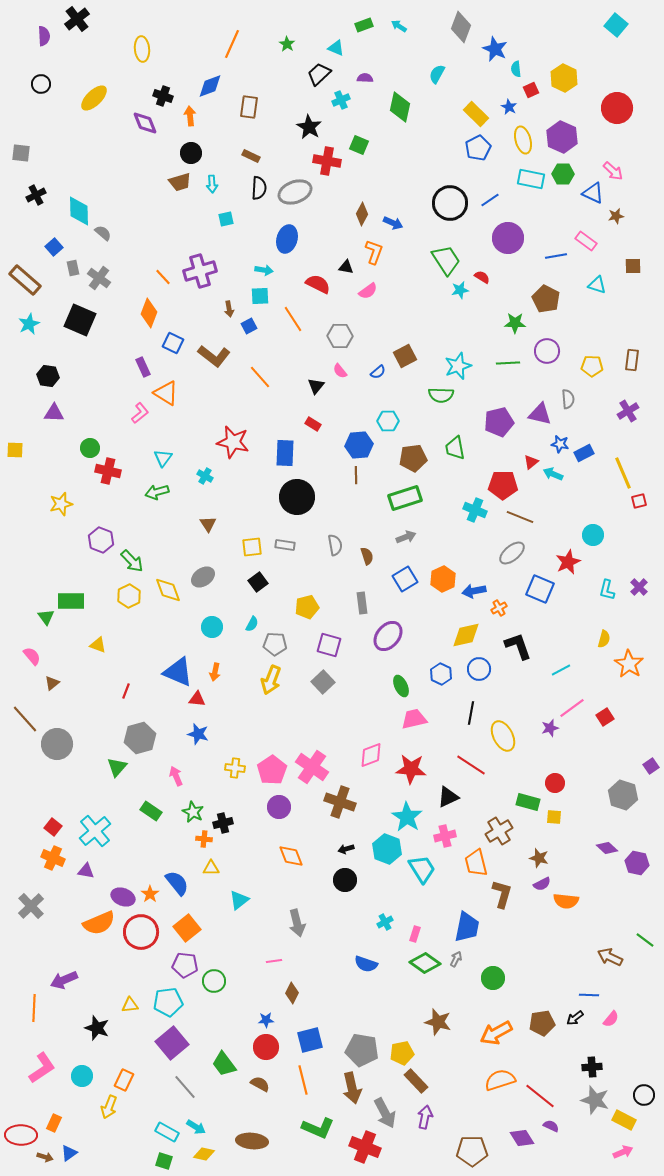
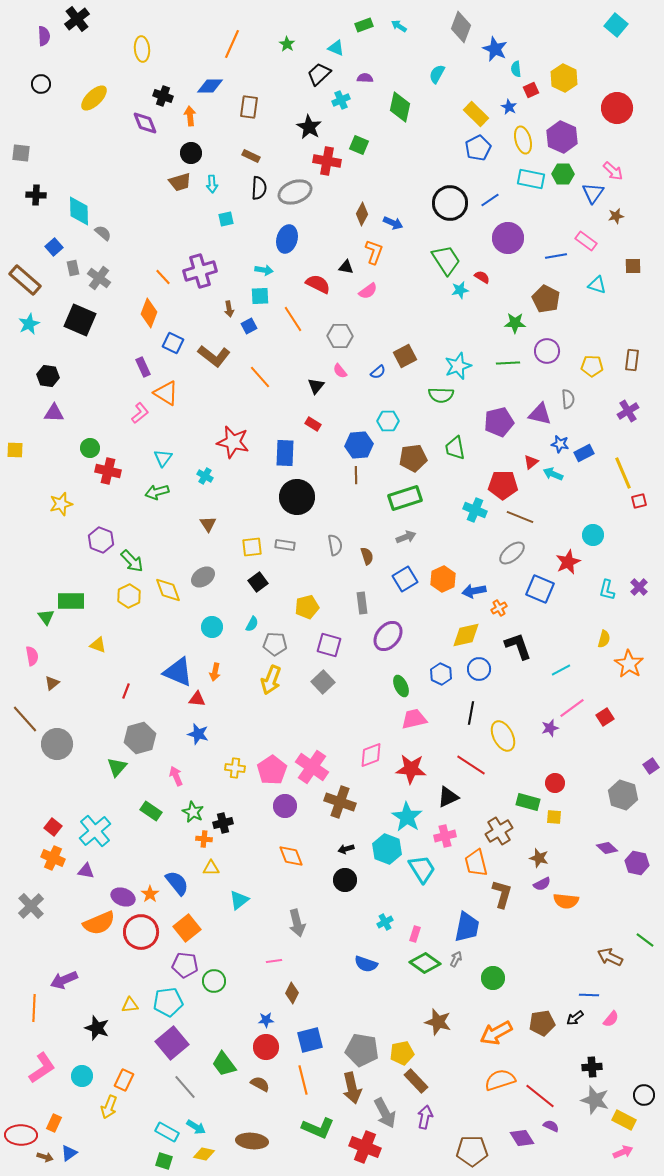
blue diamond at (210, 86): rotated 20 degrees clockwise
blue triangle at (593, 193): rotated 40 degrees clockwise
black cross at (36, 195): rotated 30 degrees clockwise
pink semicircle at (32, 656): rotated 30 degrees clockwise
purple circle at (279, 807): moved 6 px right, 1 px up
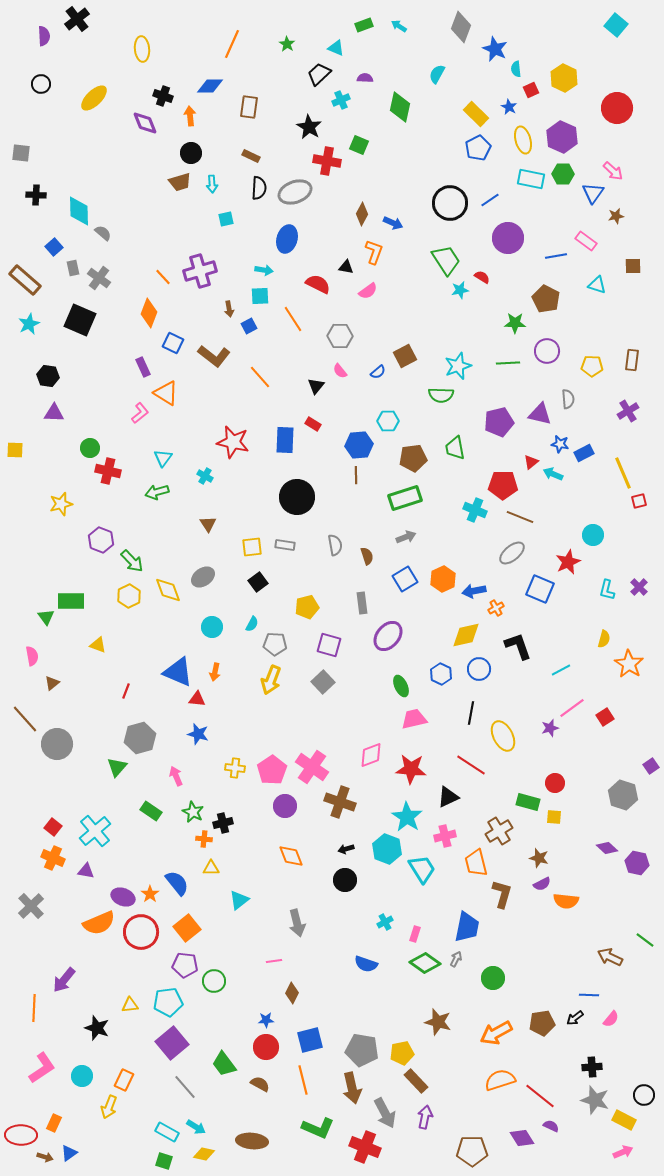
blue rectangle at (285, 453): moved 13 px up
orange cross at (499, 608): moved 3 px left
purple arrow at (64, 980): rotated 28 degrees counterclockwise
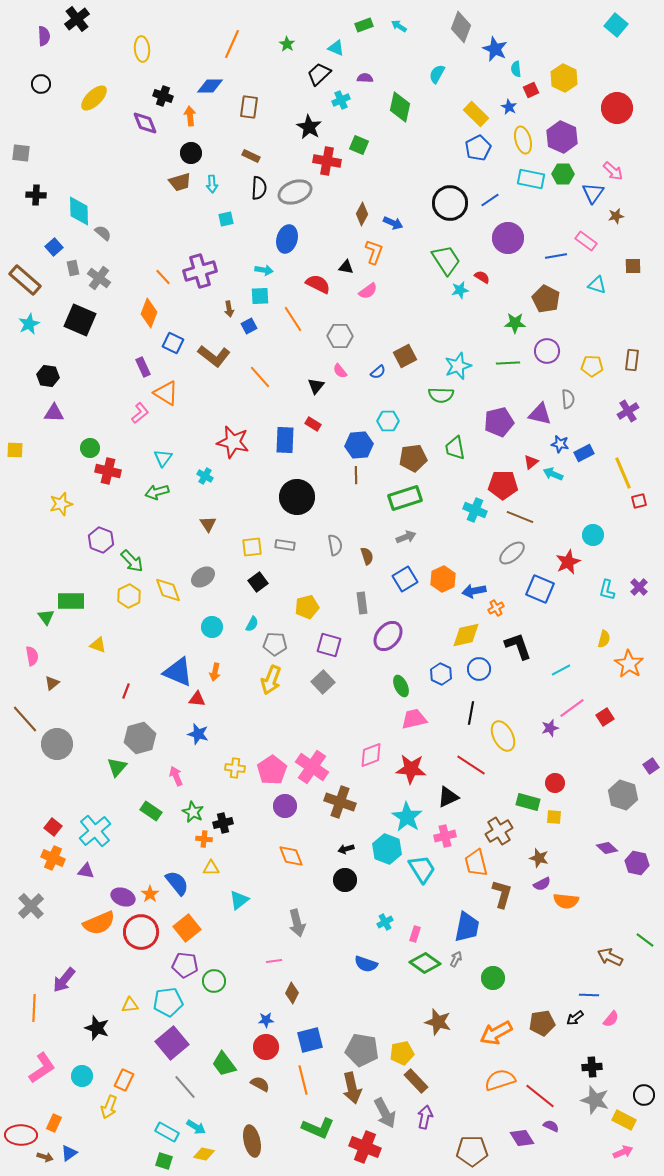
brown ellipse at (252, 1141): rotated 72 degrees clockwise
